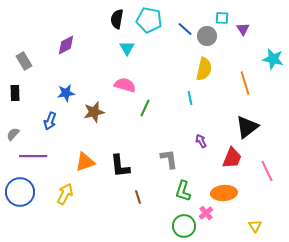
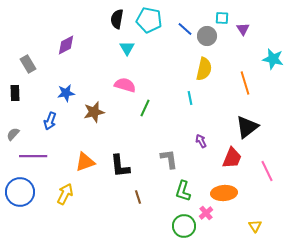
gray rectangle: moved 4 px right, 3 px down
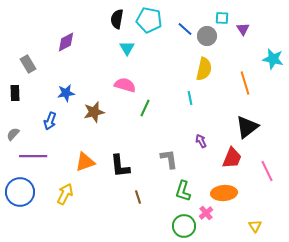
purple diamond: moved 3 px up
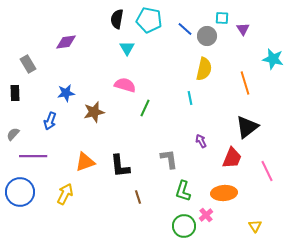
purple diamond: rotated 20 degrees clockwise
pink cross: moved 2 px down
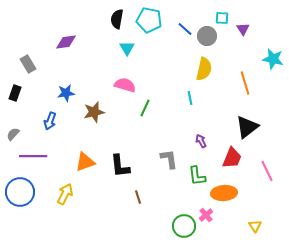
black rectangle: rotated 21 degrees clockwise
green L-shape: moved 14 px right, 15 px up; rotated 25 degrees counterclockwise
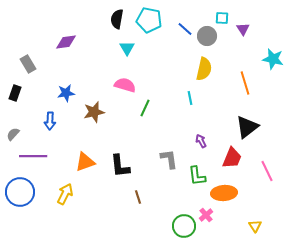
blue arrow: rotated 18 degrees counterclockwise
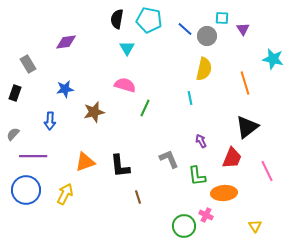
blue star: moved 1 px left, 4 px up
gray L-shape: rotated 15 degrees counterclockwise
blue circle: moved 6 px right, 2 px up
pink cross: rotated 24 degrees counterclockwise
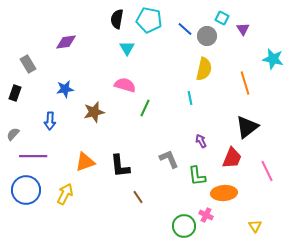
cyan square: rotated 24 degrees clockwise
brown line: rotated 16 degrees counterclockwise
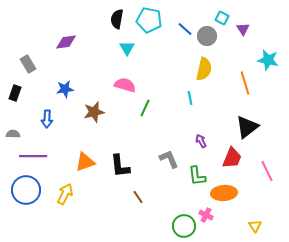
cyan star: moved 5 px left, 1 px down
blue arrow: moved 3 px left, 2 px up
gray semicircle: rotated 48 degrees clockwise
